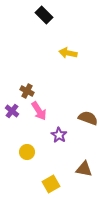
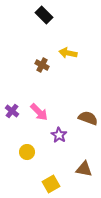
brown cross: moved 15 px right, 26 px up
pink arrow: moved 1 px down; rotated 12 degrees counterclockwise
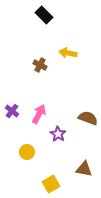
brown cross: moved 2 px left
pink arrow: moved 2 px down; rotated 108 degrees counterclockwise
purple star: moved 1 px left, 1 px up
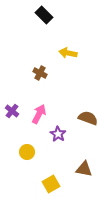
brown cross: moved 8 px down
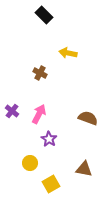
purple star: moved 9 px left, 5 px down
yellow circle: moved 3 px right, 11 px down
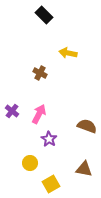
brown semicircle: moved 1 px left, 8 px down
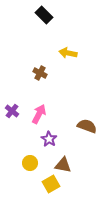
brown triangle: moved 21 px left, 4 px up
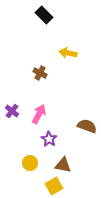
yellow square: moved 3 px right, 2 px down
